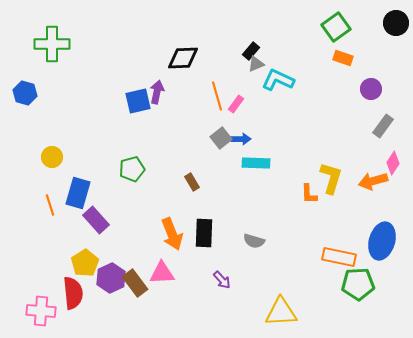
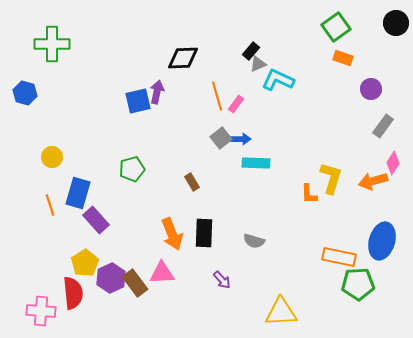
gray triangle at (256, 64): moved 2 px right
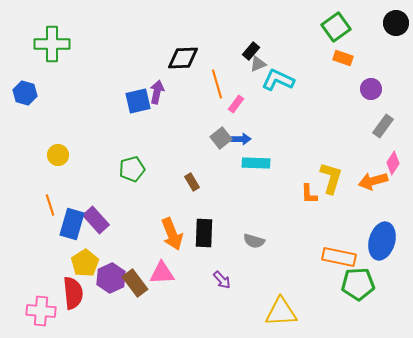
orange line at (217, 96): moved 12 px up
yellow circle at (52, 157): moved 6 px right, 2 px up
blue rectangle at (78, 193): moved 6 px left, 31 px down
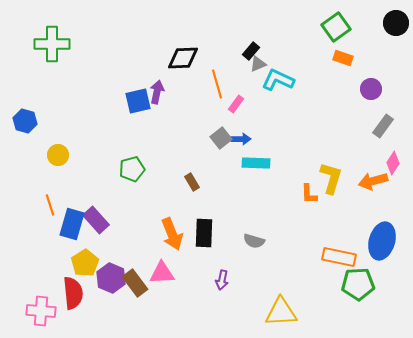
blue hexagon at (25, 93): moved 28 px down
purple hexagon at (111, 278): rotated 12 degrees counterclockwise
purple arrow at (222, 280): rotated 54 degrees clockwise
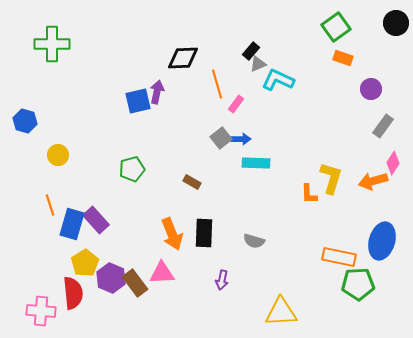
brown rectangle at (192, 182): rotated 30 degrees counterclockwise
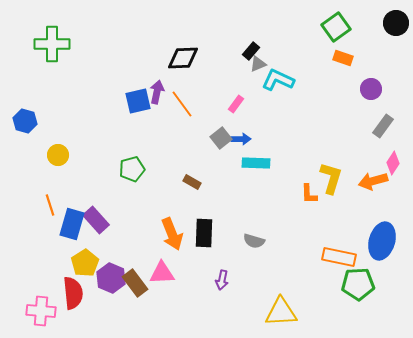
orange line at (217, 84): moved 35 px left, 20 px down; rotated 20 degrees counterclockwise
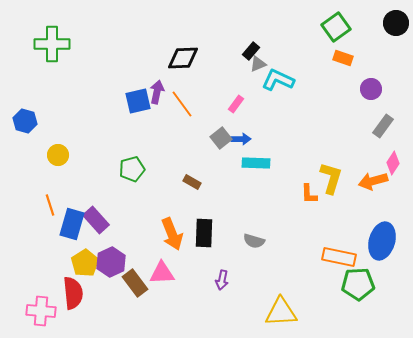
purple hexagon at (111, 278): moved 16 px up; rotated 12 degrees clockwise
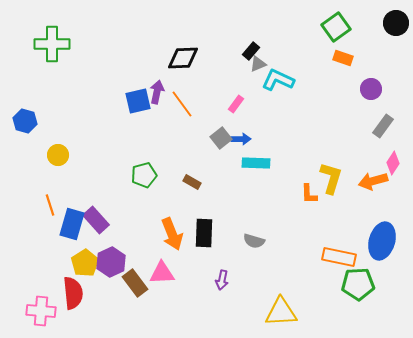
green pentagon at (132, 169): moved 12 px right, 6 px down
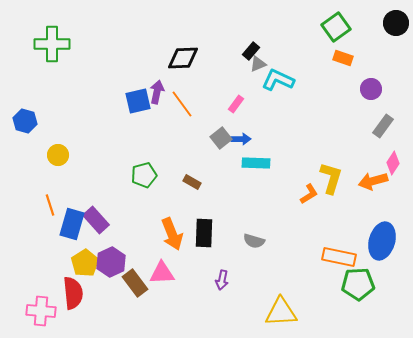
orange L-shape at (309, 194): rotated 120 degrees counterclockwise
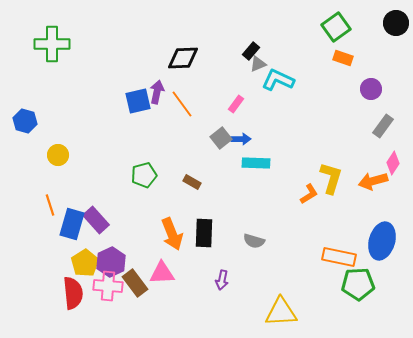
pink cross at (41, 311): moved 67 px right, 25 px up
